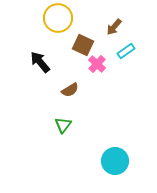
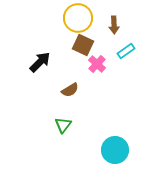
yellow circle: moved 20 px right
brown arrow: moved 2 px up; rotated 42 degrees counterclockwise
black arrow: rotated 85 degrees clockwise
cyan circle: moved 11 px up
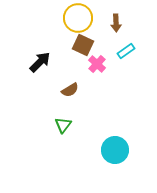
brown arrow: moved 2 px right, 2 px up
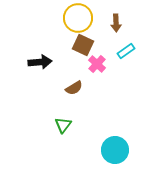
black arrow: rotated 40 degrees clockwise
brown semicircle: moved 4 px right, 2 px up
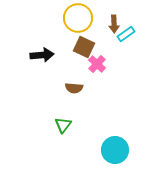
brown arrow: moved 2 px left, 1 px down
brown square: moved 1 px right, 2 px down
cyan rectangle: moved 17 px up
black arrow: moved 2 px right, 7 px up
brown semicircle: rotated 36 degrees clockwise
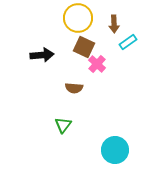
cyan rectangle: moved 2 px right, 8 px down
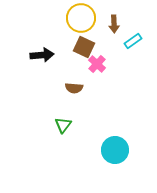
yellow circle: moved 3 px right
cyan rectangle: moved 5 px right, 1 px up
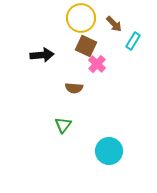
brown arrow: rotated 42 degrees counterclockwise
cyan rectangle: rotated 24 degrees counterclockwise
brown square: moved 2 px right, 1 px up
cyan circle: moved 6 px left, 1 px down
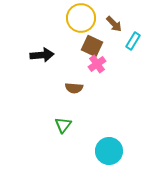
brown square: moved 6 px right
pink cross: rotated 12 degrees clockwise
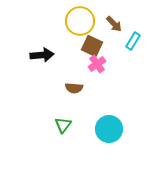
yellow circle: moved 1 px left, 3 px down
cyan circle: moved 22 px up
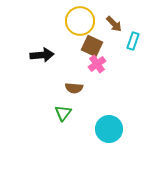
cyan rectangle: rotated 12 degrees counterclockwise
green triangle: moved 12 px up
